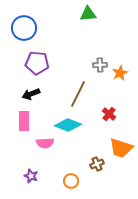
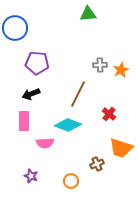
blue circle: moved 9 px left
orange star: moved 1 px right, 3 px up
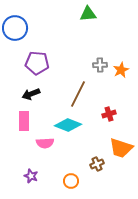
red cross: rotated 32 degrees clockwise
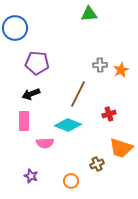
green triangle: moved 1 px right
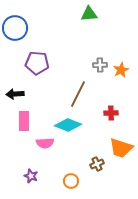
black arrow: moved 16 px left; rotated 18 degrees clockwise
red cross: moved 2 px right, 1 px up; rotated 16 degrees clockwise
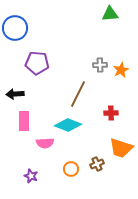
green triangle: moved 21 px right
orange circle: moved 12 px up
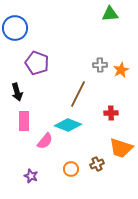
purple pentagon: rotated 15 degrees clockwise
black arrow: moved 2 px right, 2 px up; rotated 102 degrees counterclockwise
pink semicircle: moved 2 px up; rotated 48 degrees counterclockwise
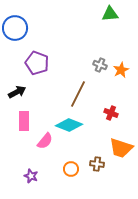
gray cross: rotated 24 degrees clockwise
black arrow: rotated 102 degrees counterclockwise
red cross: rotated 24 degrees clockwise
cyan diamond: moved 1 px right
brown cross: rotated 32 degrees clockwise
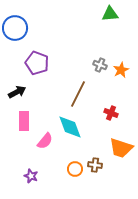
cyan diamond: moved 1 px right, 2 px down; rotated 48 degrees clockwise
brown cross: moved 2 px left, 1 px down
orange circle: moved 4 px right
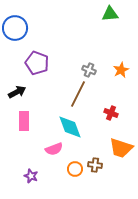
gray cross: moved 11 px left, 5 px down
pink semicircle: moved 9 px right, 8 px down; rotated 30 degrees clockwise
